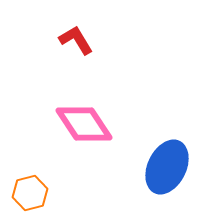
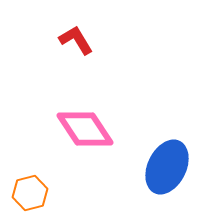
pink diamond: moved 1 px right, 5 px down
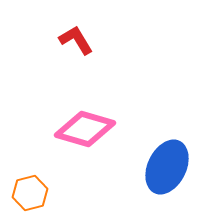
pink diamond: rotated 40 degrees counterclockwise
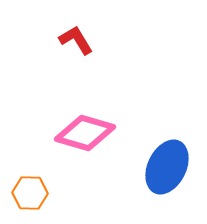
pink diamond: moved 4 px down
orange hexagon: rotated 16 degrees clockwise
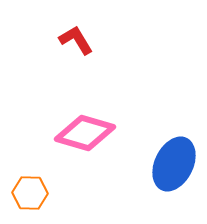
blue ellipse: moved 7 px right, 3 px up
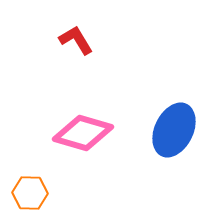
pink diamond: moved 2 px left
blue ellipse: moved 34 px up
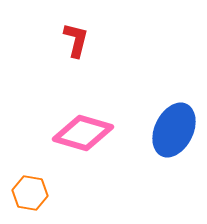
red L-shape: rotated 45 degrees clockwise
orange hexagon: rotated 8 degrees clockwise
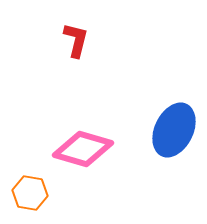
pink diamond: moved 16 px down
